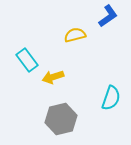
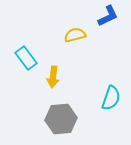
blue L-shape: rotated 10 degrees clockwise
cyan rectangle: moved 1 px left, 2 px up
yellow arrow: rotated 65 degrees counterclockwise
gray hexagon: rotated 8 degrees clockwise
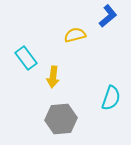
blue L-shape: rotated 15 degrees counterclockwise
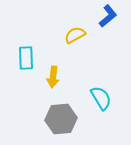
yellow semicircle: rotated 15 degrees counterclockwise
cyan rectangle: rotated 35 degrees clockwise
cyan semicircle: moved 10 px left; rotated 50 degrees counterclockwise
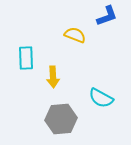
blue L-shape: moved 1 px left; rotated 20 degrees clockwise
yellow semicircle: rotated 50 degrees clockwise
yellow arrow: rotated 10 degrees counterclockwise
cyan semicircle: rotated 150 degrees clockwise
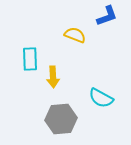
cyan rectangle: moved 4 px right, 1 px down
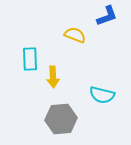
cyan semicircle: moved 1 px right, 3 px up; rotated 15 degrees counterclockwise
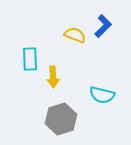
blue L-shape: moved 4 px left, 10 px down; rotated 25 degrees counterclockwise
gray hexagon: rotated 12 degrees counterclockwise
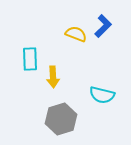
yellow semicircle: moved 1 px right, 1 px up
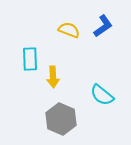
blue L-shape: rotated 10 degrees clockwise
yellow semicircle: moved 7 px left, 4 px up
cyan semicircle: rotated 25 degrees clockwise
gray hexagon: rotated 20 degrees counterclockwise
